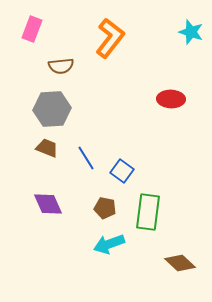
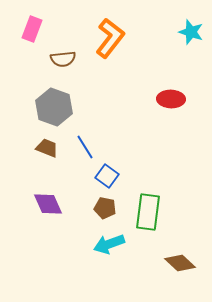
brown semicircle: moved 2 px right, 7 px up
gray hexagon: moved 2 px right, 2 px up; rotated 24 degrees clockwise
blue line: moved 1 px left, 11 px up
blue square: moved 15 px left, 5 px down
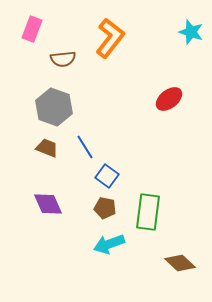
red ellipse: moved 2 px left; rotated 40 degrees counterclockwise
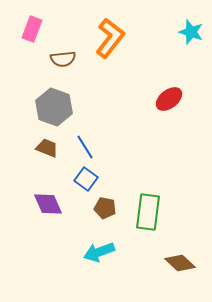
blue square: moved 21 px left, 3 px down
cyan arrow: moved 10 px left, 8 px down
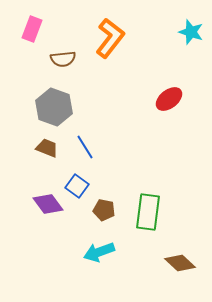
blue square: moved 9 px left, 7 px down
purple diamond: rotated 12 degrees counterclockwise
brown pentagon: moved 1 px left, 2 px down
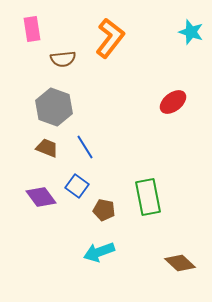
pink rectangle: rotated 30 degrees counterclockwise
red ellipse: moved 4 px right, 3 px down
purple diamond: moved 7 px left, 7 px up
green rectangle: moved 15 px up; rotated 18 degrees counterclockwise
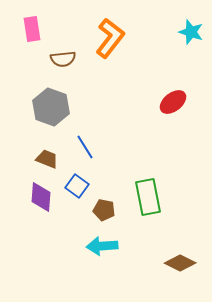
gray hexagon: moved 3 px left
brown trapezoid: moved 11 px down
purple diamond: rotated 40 degrees clockwise
cyan arrow: moved 3 px right, 6 px up; rotated 16 degrees clockwise
brown diamond: rotated 16 degrees counterclockwise
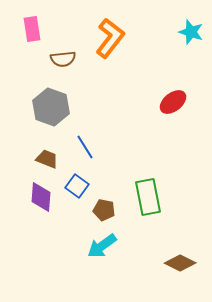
cyan arrow: rotated 32 degrees counterclockwise
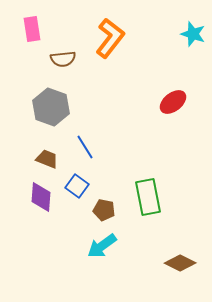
cyan star: moved 2 px right, 2 px down
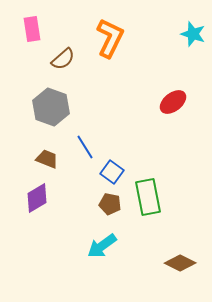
orange L-shape: rotated 12 degrees counterclockwise
brown semicircle: rotated 35 degrees counterclockwise
blue square: moved 35 px right, 14 px up
purple diamond: moved 4 px left, 1 px down; rotated 56 degrees clockwise
brown pentagon: moved 6 px right, 6 px up
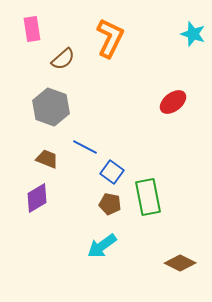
blue line: rotated 30 degrees counterclockwise
